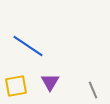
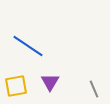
gray line: moved 1 px right, 1 px up
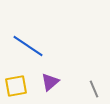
purple triangle: rotated 18 degrees clockwise
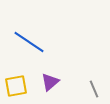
blue line: moved 1 px right, 4 px up
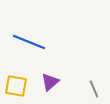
blue line: rotated 12 degrees counterclockwise
yellow square: rotated 20 degrees clockwise
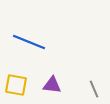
purple triangle: moved 2 px right, 3 px down; rotated 48 degrees clockwise
yellow square: moved 1 px up
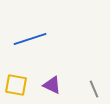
blue line: moved 1 px right, 3 px up; rotated 40 degrees counterclockwise
purple triangle: rotated 18 degrees clockwise
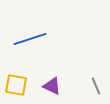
purple triangle: moved 1 px down
gray line: moved 2 px right, 3 px up
